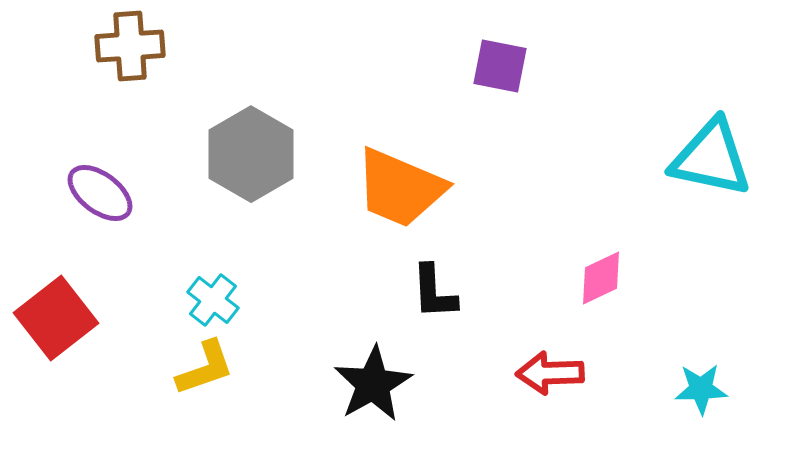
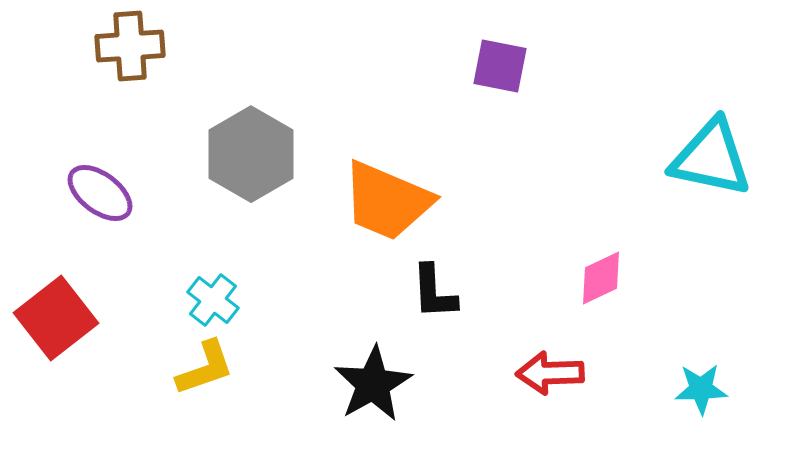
orange trapezoid: moved 13 px left, 13 px down
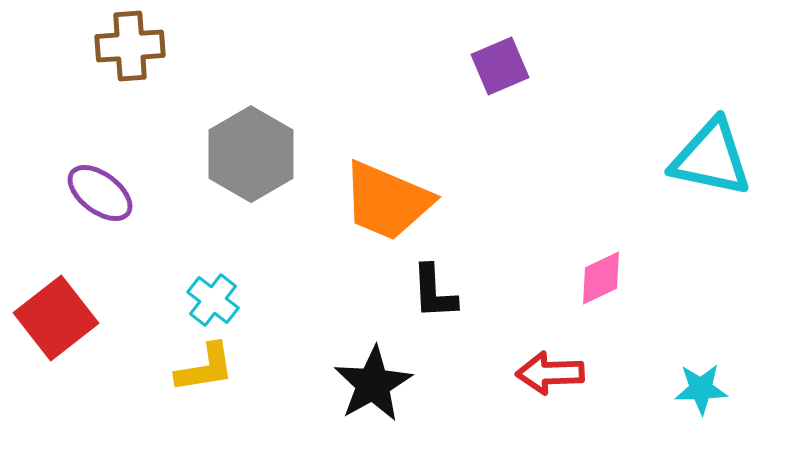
purple square: rotated 34 degrees counterclockwise
yellow L-shape: rotated 10 degrees clockwise
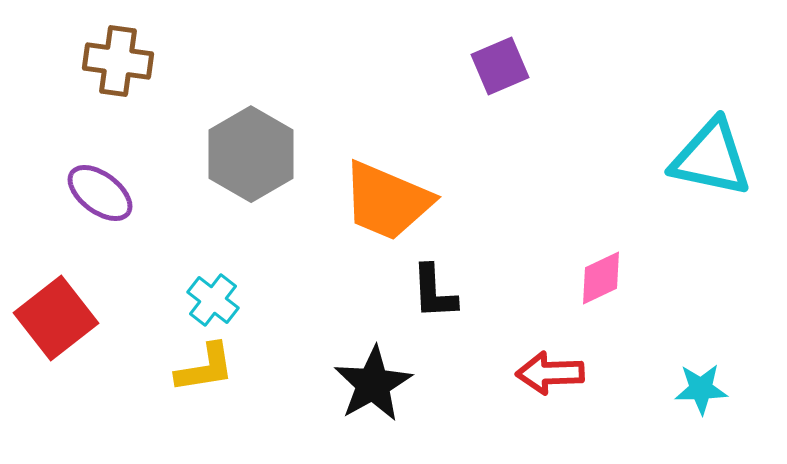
brown cross: moved 12 px left, 15 px down; rotated 12 degrees clockwise
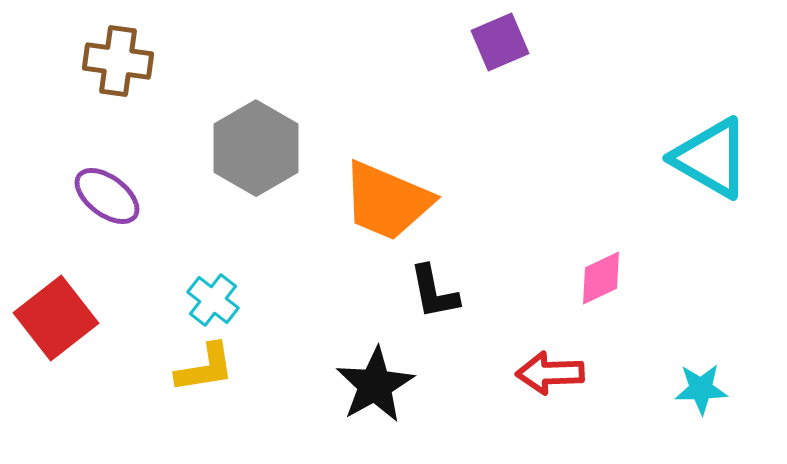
purple square: moved 24 px up
gray hexagon: moved 5 px right, 6 px up
cyan triangle: rotated 18 degrees clockwise
purple ellipse: moved 7 px right, 3 px down
black L-shape: rotated 8 degrees counterclockwise
black star: moved 2 px right, 1 px down
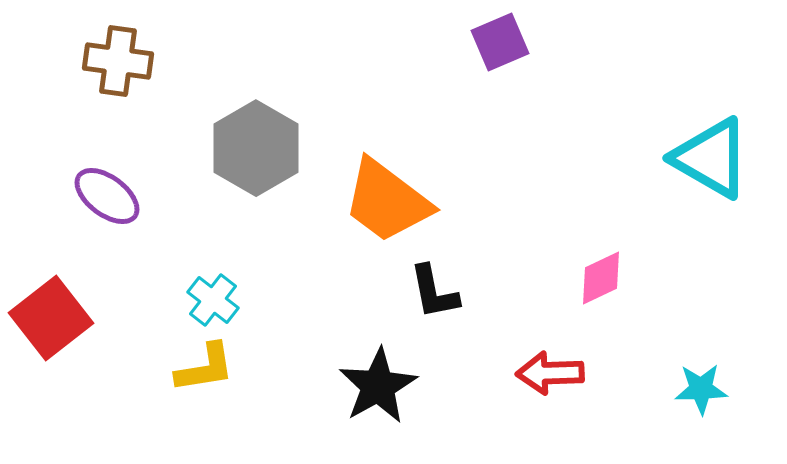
orange trapezoid: rotated 14 degrees clockwise
red square: moved 5 px left
black star: moved 3 px right, 1 px down
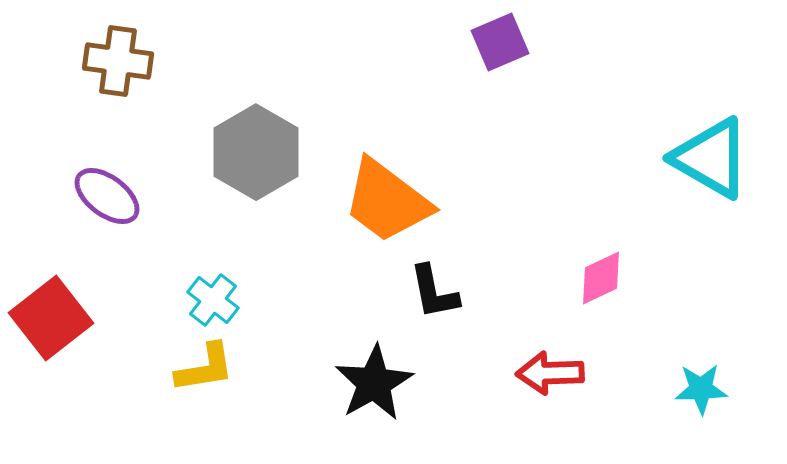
gray hexagon: moved 4 px down
black star: moved 4 px left, 3 px up
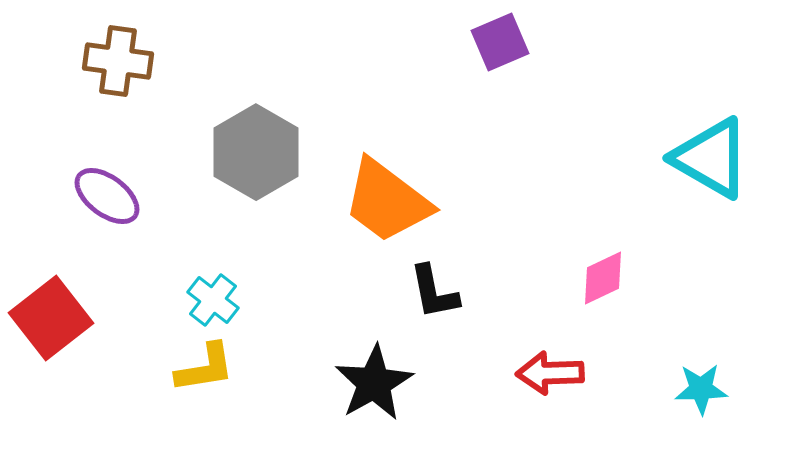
pink diamond: moved 2 px right
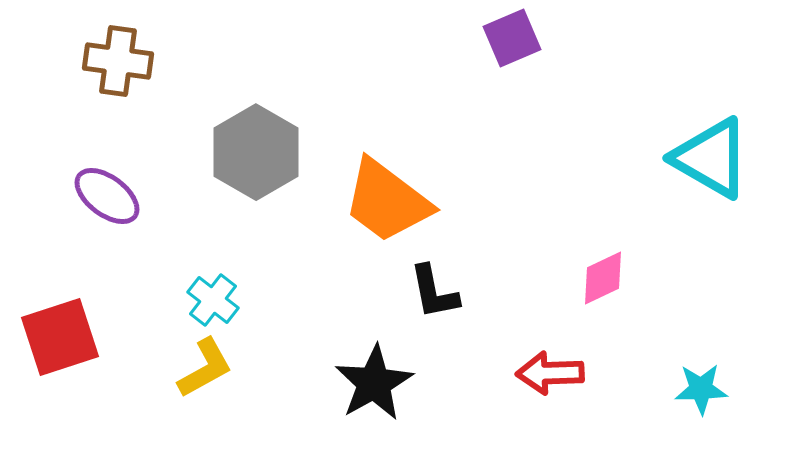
purple square: moved 12 px right, 4 px up
red square: moved 9 px right, 19 px down; rotated 20 degrees clockwise
yellow L-shape: rotated 20 degrees counterclockwise
